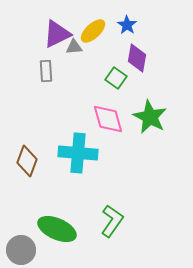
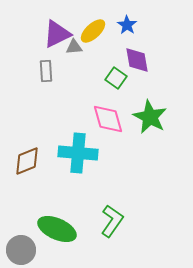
purple diamond: moved 2 px down; rotated 20 degrees counterclockwise
brown diamond: rotated 48 degrees clockwise
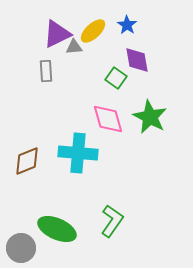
gray circle: moved 2 px up
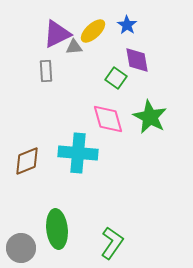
green L-shape: moved 22 px down
green ellipse: rotated 60 degrees clockwise
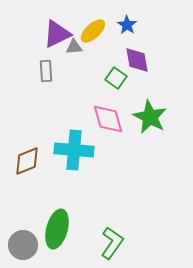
cyan cross: moved 4 px left, 3 px up
green ellipse: rotated 21 degrees clockwise
gray circle: moved 2 px right, 3 px up
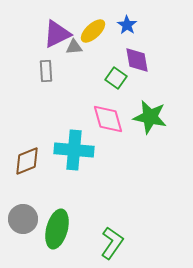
green star: rotated 16 degrees counterclockwise
gray circle: moved 26 px up
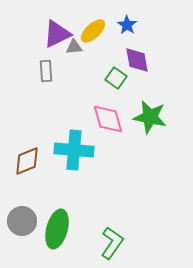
gray circle: moved 1 px left, 2 px down
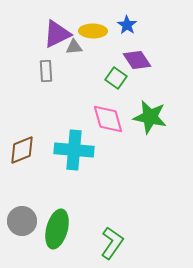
yellow ellipse: rotated 44 degrees clockwise
purple diamond: rotated 24 degrees counterclockwise
brown diamond: moved 5 px left, 11 px up
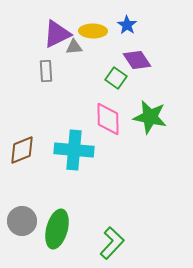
pink diamond: rotated 16 degrees clockwise
green L-shape: rotated 8 degrees clockwise
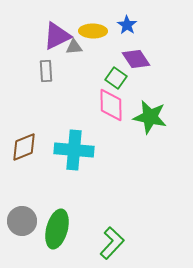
purple triangle: moved 2 px down
purple diamond: moved 1 px left, 1 px up
pink diamond: moved 3 px right, 14 px up
brown diamond: moved 2 px right, 3 px up
